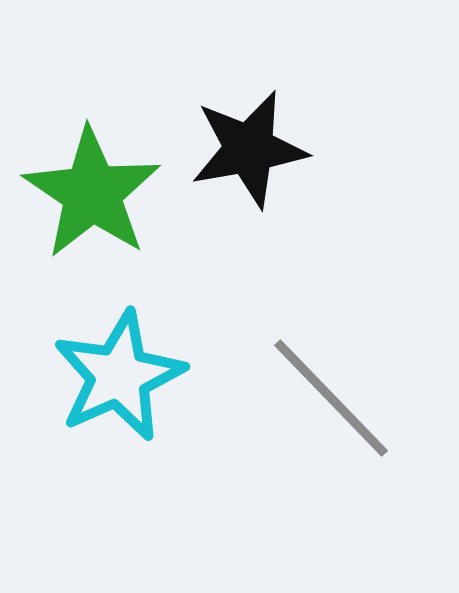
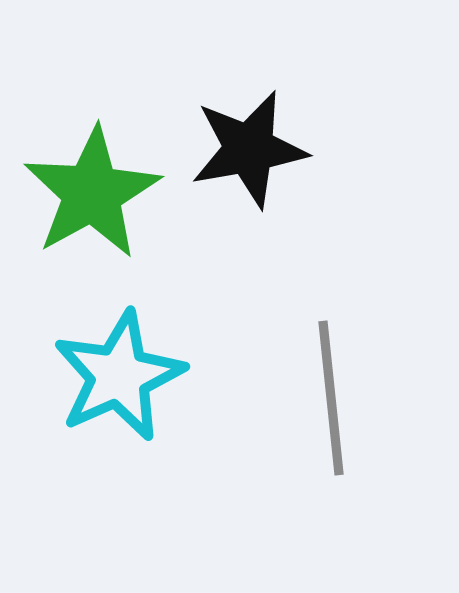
green star: rotated 9 degrees clockwise
gray line: rotated 38 degrees clockwise
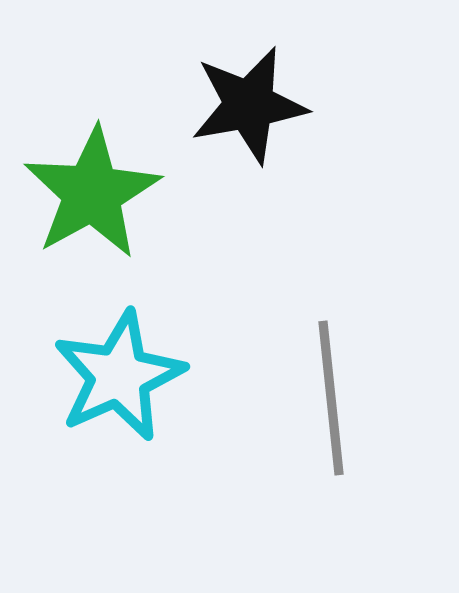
black star: moved 44 px up
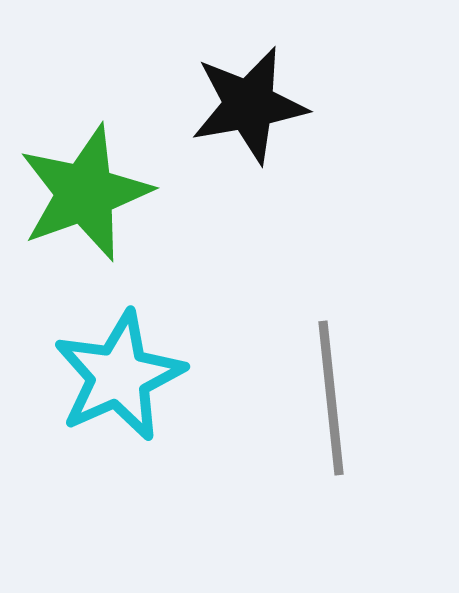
green star: moved 7 px left; rotated 9 degrees clockwise
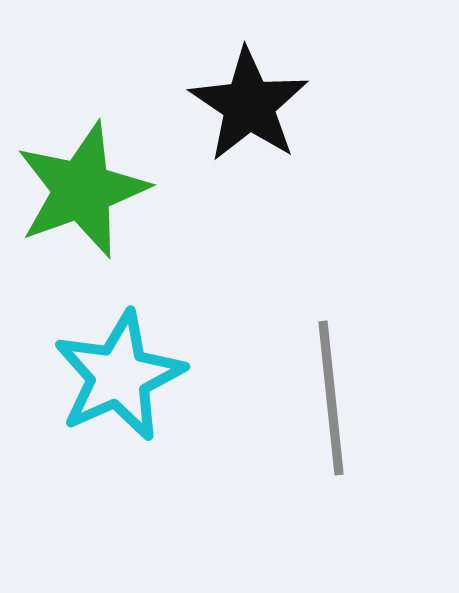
black star: rotated 28 degrees counterclockwise
green star: moved 3 px left, 3 px up
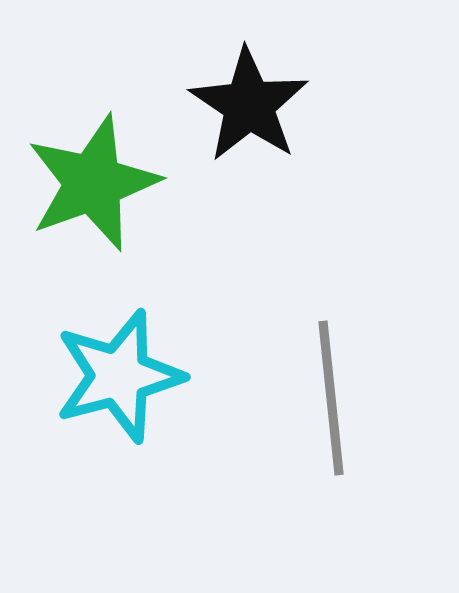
green star: moved 11 px right, 7 px up
cyan star: rotated 9 degrees clockwise
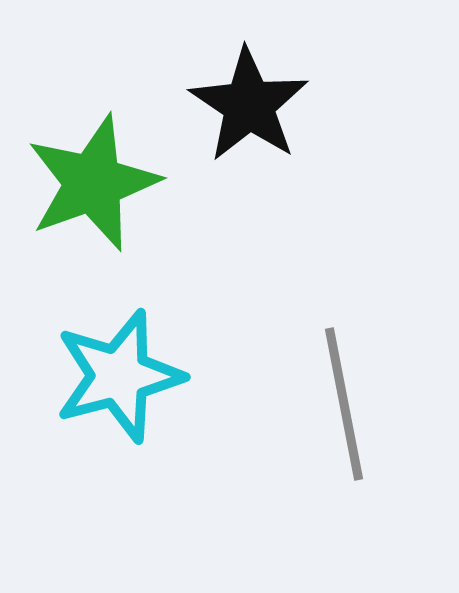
gray line: moved 13 px right, 6 px down; rotated 5 degrees counterclockwise
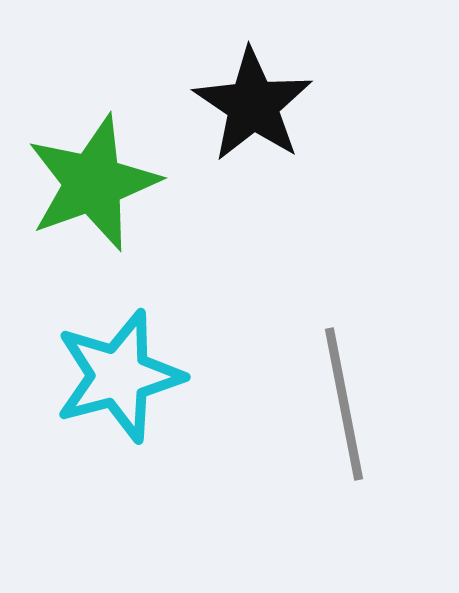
black star: moved 4 px right
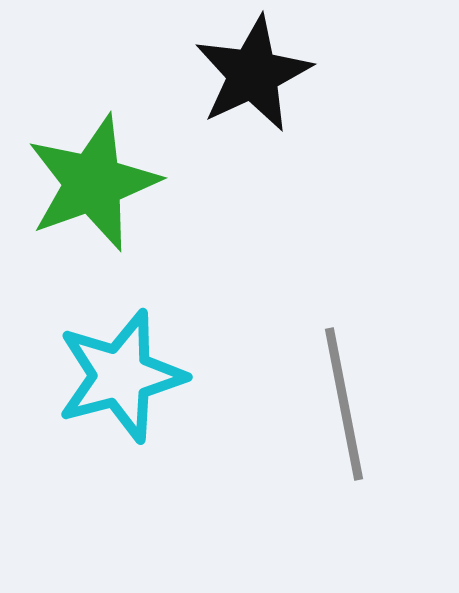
black star: moved 31 px up; rotated 13 degrees clockwise
cyan star: moved 2 px right
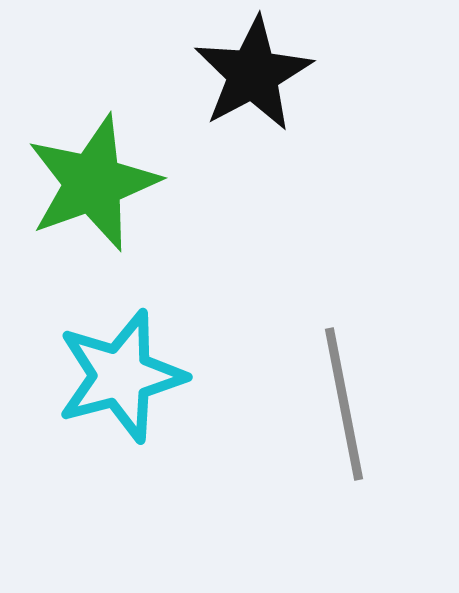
black star: rotated 3 degrees counterclockwise
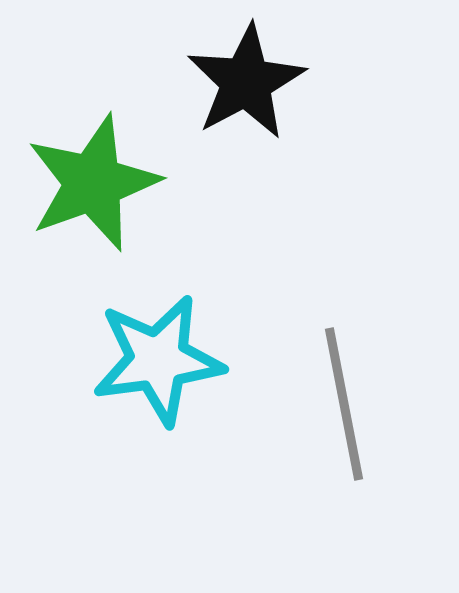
black star: moved 7 px left, 8 px down
cyan star: moved 37 px right, 16 px up; rotated 7 degrees clockwise
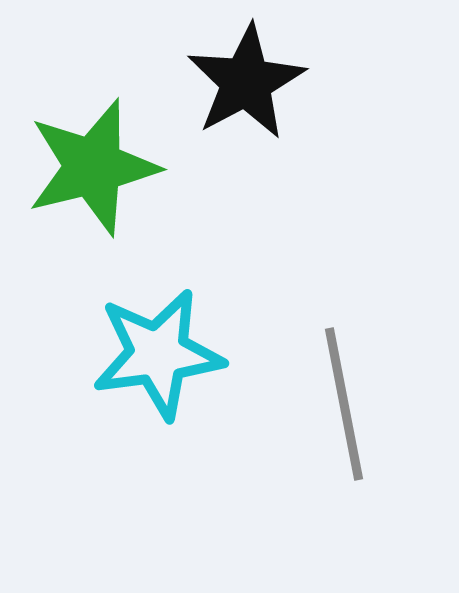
green star: moved 16 px up; rotated 6 degrees clockwise
cyan star: moved 6 px up
